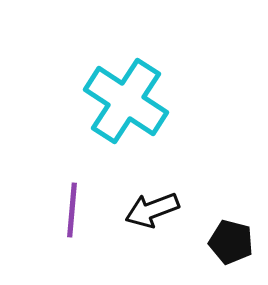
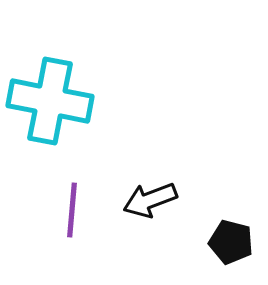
cyan cross: moved 76 px left; rotated 22 degrees counterclockwise
black arrow: moved 2 px left, 10 px up
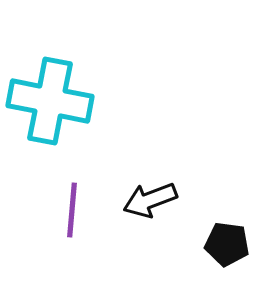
black pentagon: moved 4 px left, 2 px down; rotated 6 degrees counterclockwise
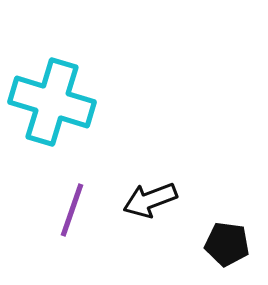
cyan cross: moved 2 px right, 1 px down; rotated 6 degrees clockwise
purple line: rotated 14 degrees clockwise
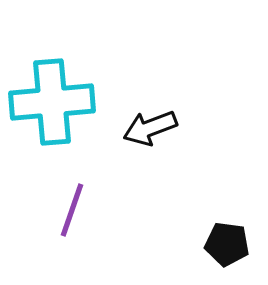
cyan cross: rotated 22 degrees counterclockwise
black arrow: moved 72 px up
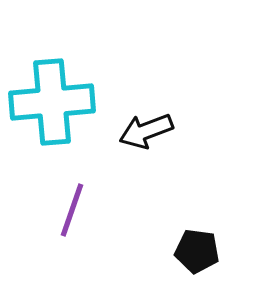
black arrow: moved 4 px left, 3 px down
black pentagon: moved 30 px left, 7 px down
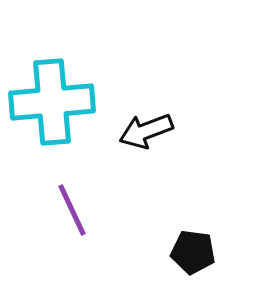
purple line: rotated 44 degrees counterclockwise
black pentagon: moved 4 px left, 1 px down
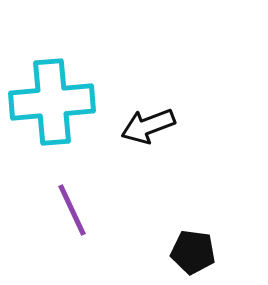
black arrow: moved 2 px right, 5 px up
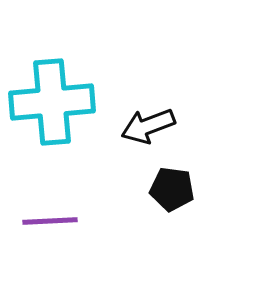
purple line: moved 22 px left, 11 px down; rotated 68 degrees counterclockwise
black pentagon: moved 21 px left, 63 px up
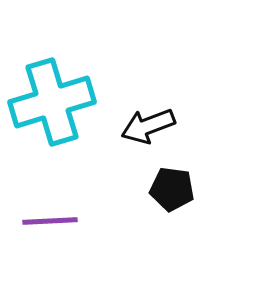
cyan cross: rotated 12 degrees counterclockwise
